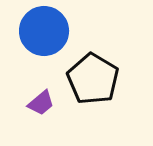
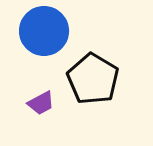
purple trapezoid: rotated 12 degrees clockwise
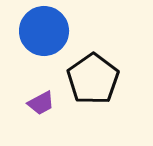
black pentagon: rotated 6 degrees clockwise
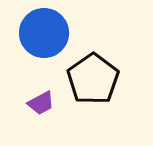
blue circle: moved 2 px down
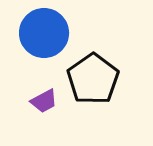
purple trapezoid: moved 3 px right, 2 px up
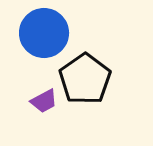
black pentagon: moved 8 px left
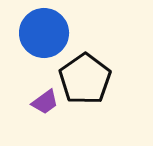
purple trapezoid: moved 1 px right, 1 px down; rotated 8 degrees counterclockwise
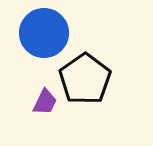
purple trapezoid: rotated 28 degrees counterclockwise
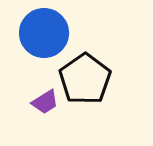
purple trapezoid: rotated 32 degrees clockwise
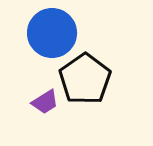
blue circle: moved 8 px right
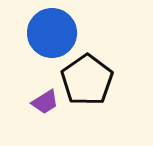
black pentagon: moved 2 px right, 1 px down
